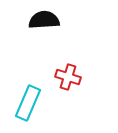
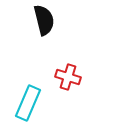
black semicircle: rotated 80 degrees clockwise
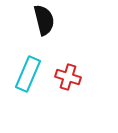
cyan rectangle: moved 29 px up
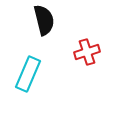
red cross: moved 19 px right, 25 px up; rotated 35 degrees counterclockwise
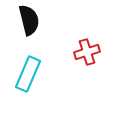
black semicircle: moved 15 px left
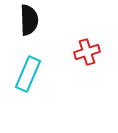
black semicircle: rotated 12 degrees clockwise
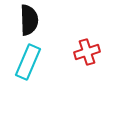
cyan rectangle: moved 12 px up
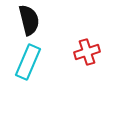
black semicircle: rotated 12 degrees counterclockwise
